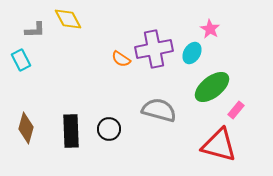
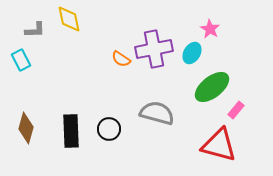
yellow diamond: moved 1 px right; rotated 16 degrees clockwise
gray semicircle: moved 2 px left, 3 px down
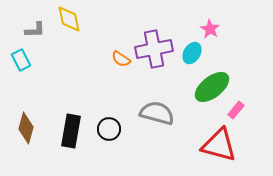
black rectangle: rotated 12 degrees clockwise
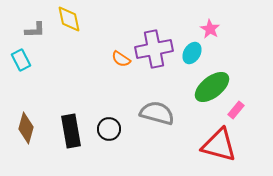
black rectangle: rotated 20 degrees counterclockwise
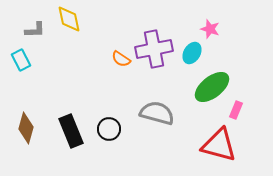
pink star: rotated 12 degrees counterclockwise
pink rectangle: rotated 18 degrees counterclockwise
black rectangle: rotated 12 degrees counterclockwise
